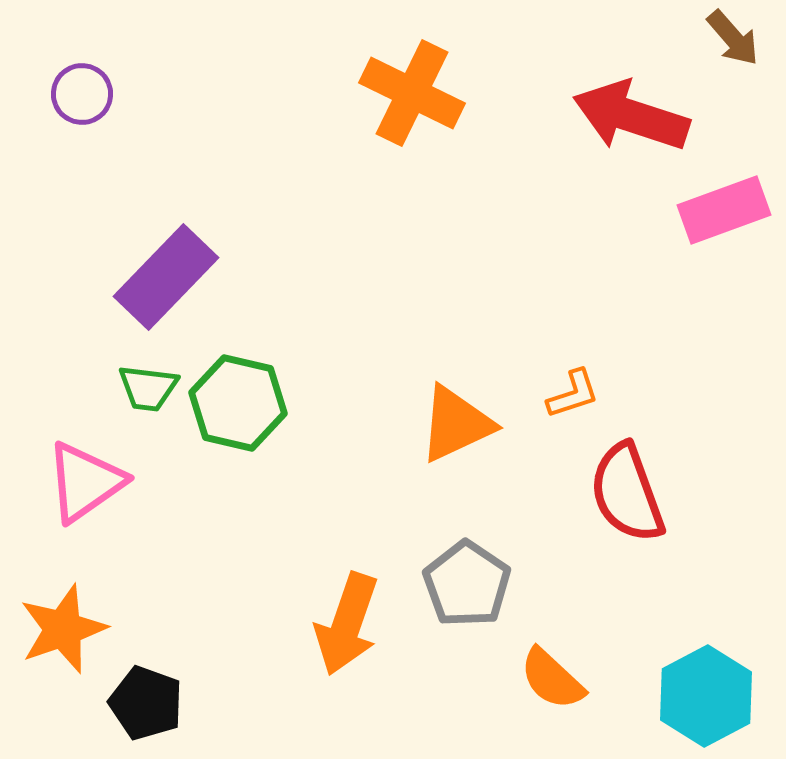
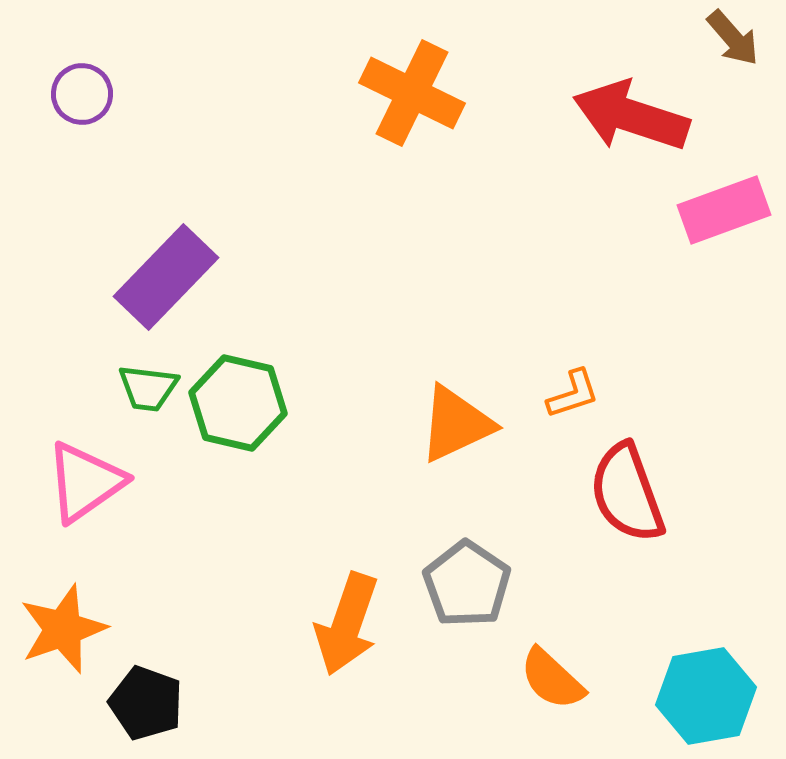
cyan hexagon: rotated 18 degrees clockwise
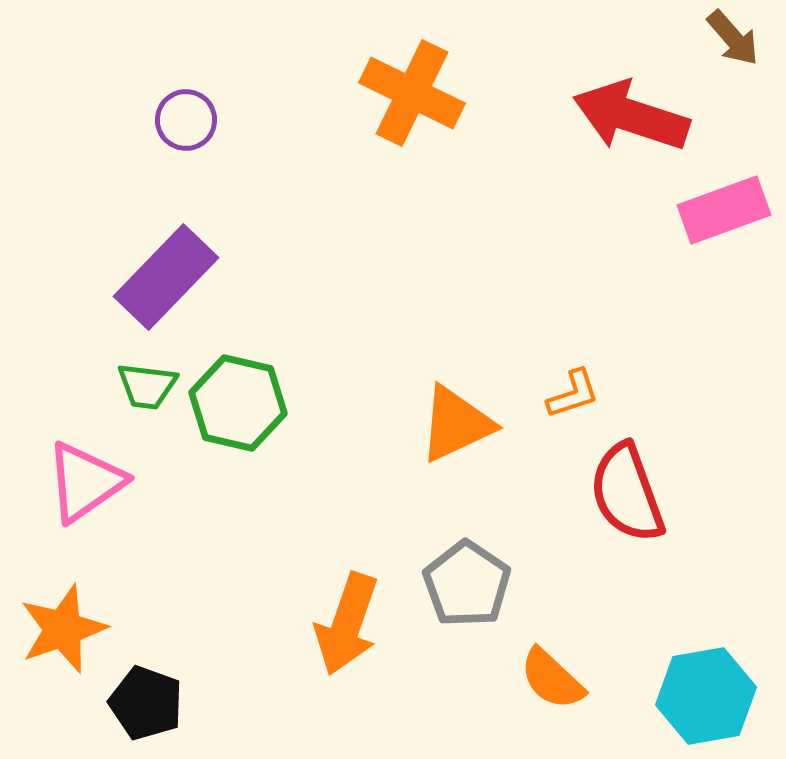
purple circle: moved 104 px right, 26 px down
green trapezoid: moved 1 px left, 2 px up
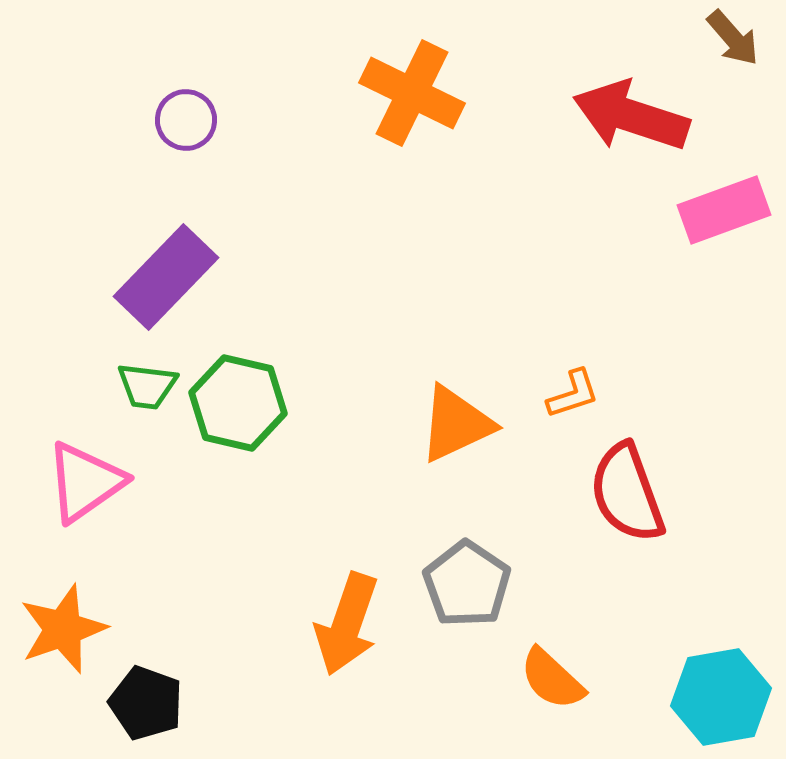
cyan hexagon: moved 15 px right, 1 px down
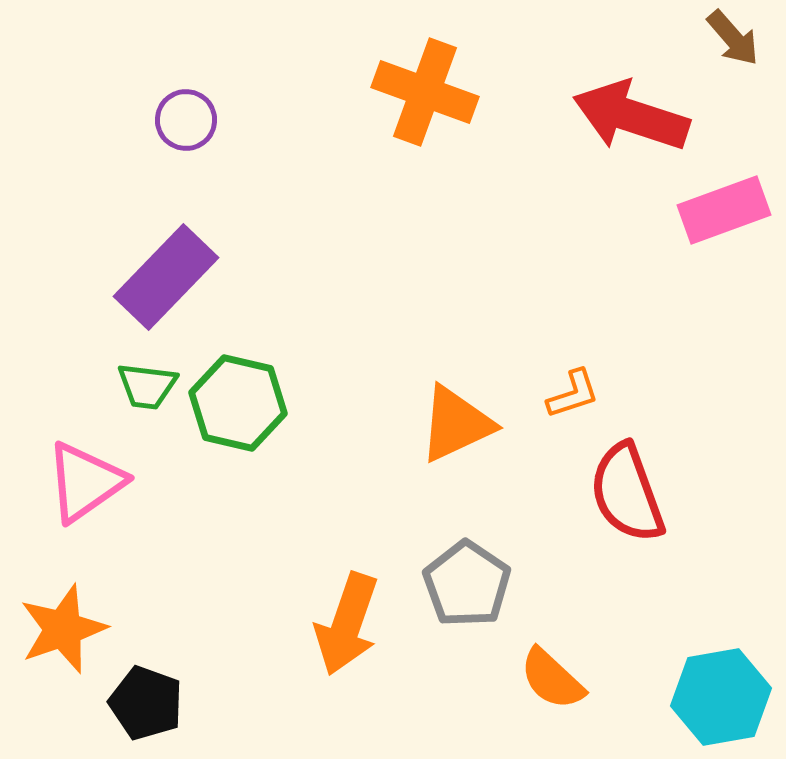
orange cross: moved 13 px right, 1 px up; rotated 6 degrees counterclockwise
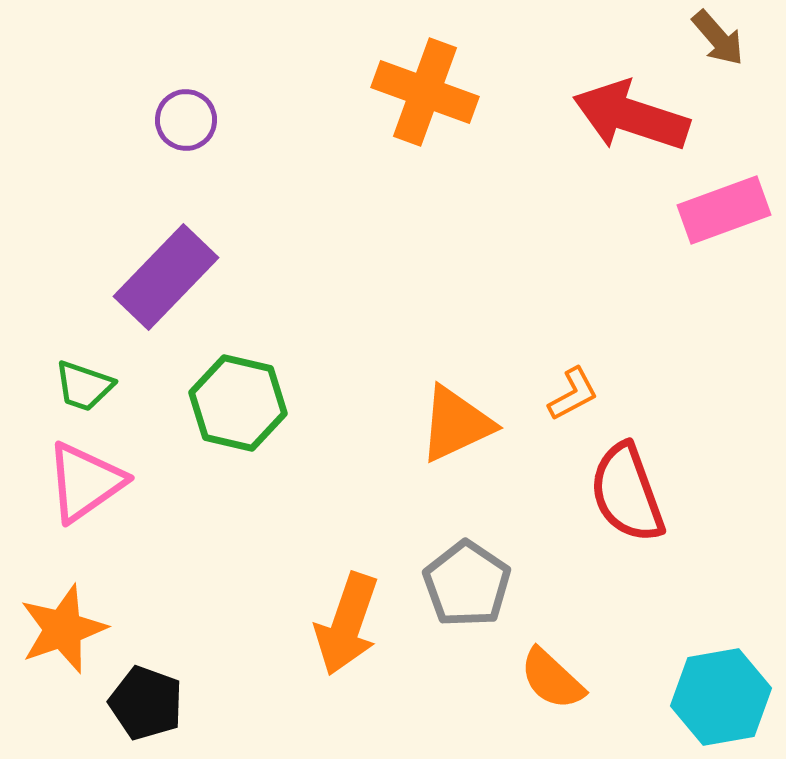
brown arrow: moved 15 px left
green trapezoid: moved 63 px left; rotated 12 degrees clockwise
orange L-shape: rotated 10 degrees counterclockwise
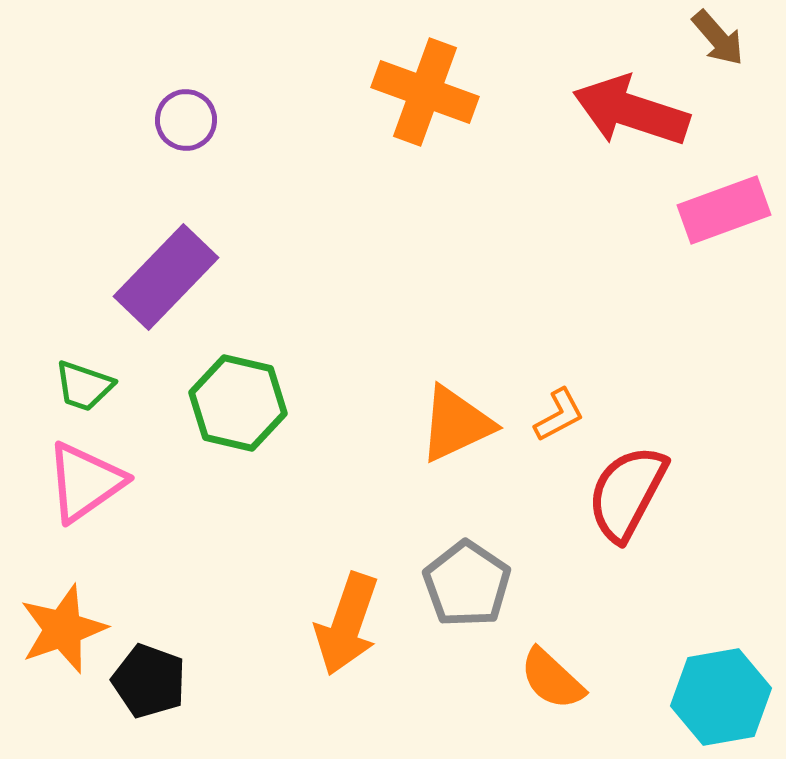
red arrow: moved 5 px up
orange L-shape: moved 14 px left, 21 px down
red semicircle: rotated 48 degrees clockwise
black pentagon: moved 3 px right, 22 px up
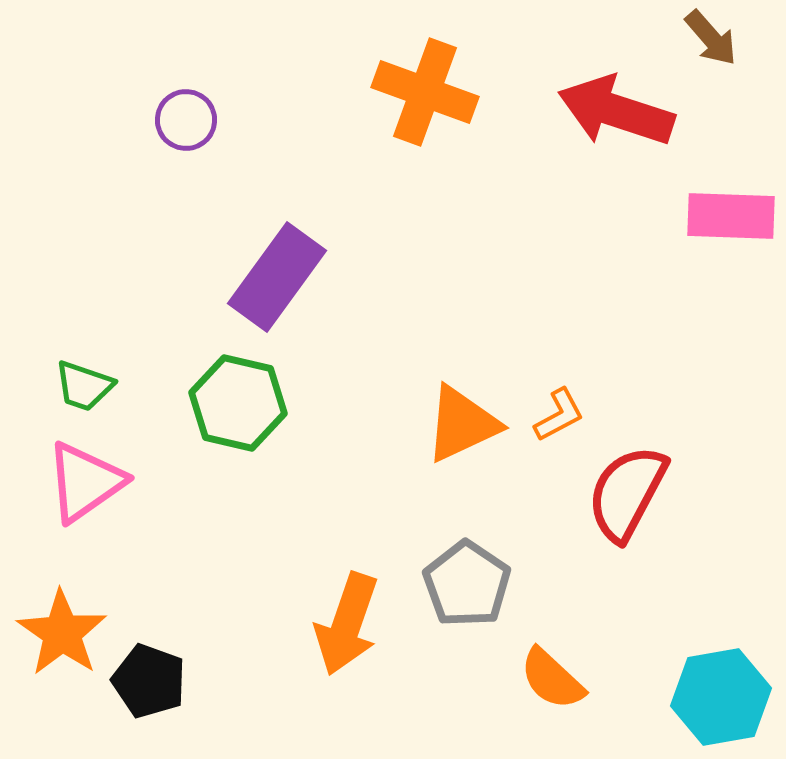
brown arrow: moved 7 px left
red arrow: moved 15 px left
pink rectangle: moved 7 px right, 6 px down; rotated 22 degrees clockwise
purple rectangle: moved 111 px right; rotated 8 degrees counterclockwise
orange triangle: moved 6 px right
orange star: moved 1 px left, 4 px down; rotated 18 degrees counterclockwise
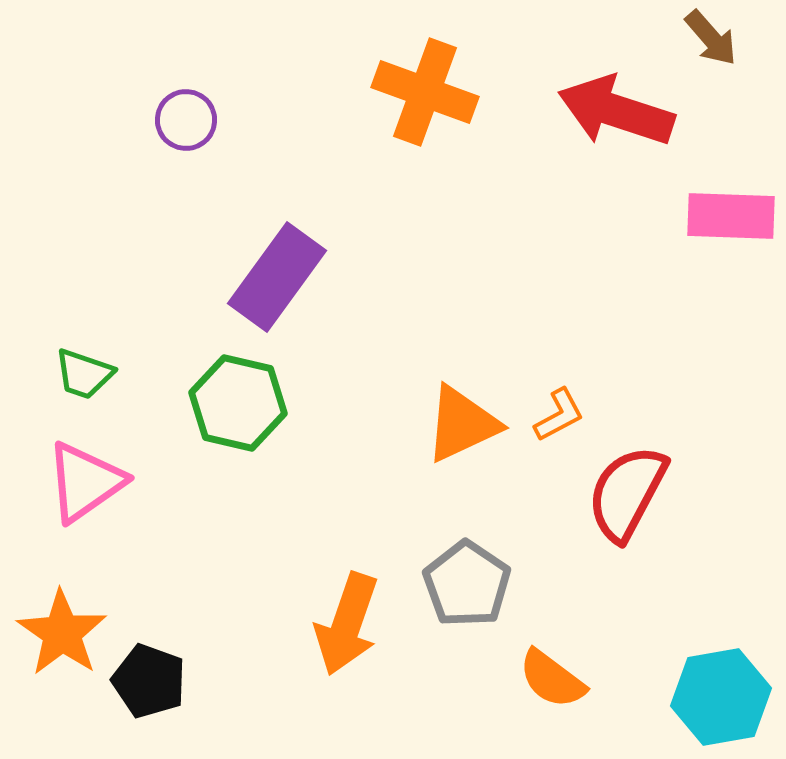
green trapezoid: moved 12 px up
orange semicircle: rotated 6 degrees counterclockwise
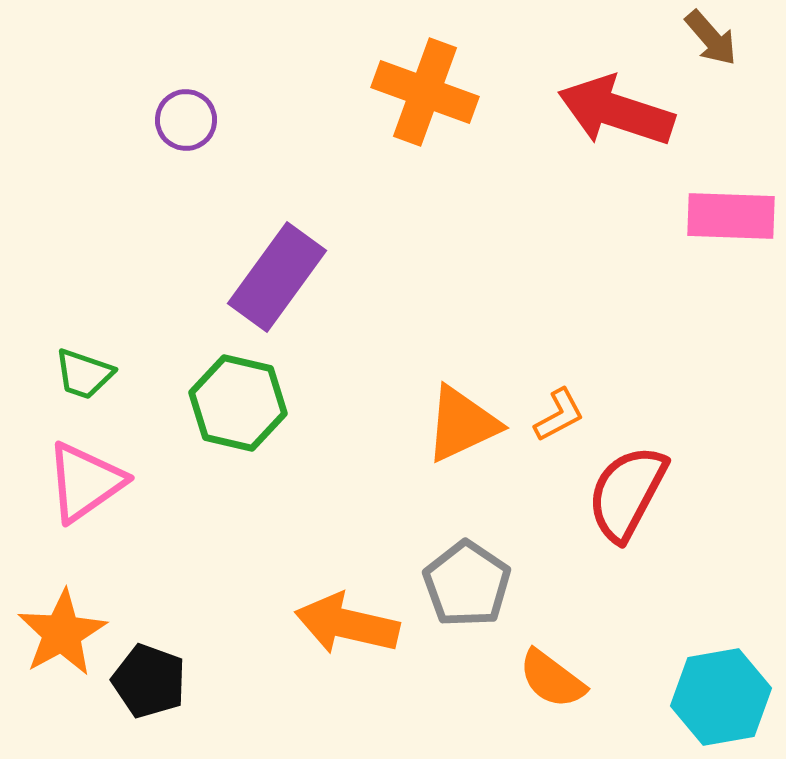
orange arrow: rotated 84 degrees clockwise
orange star: rotated 8 degrees clockwise
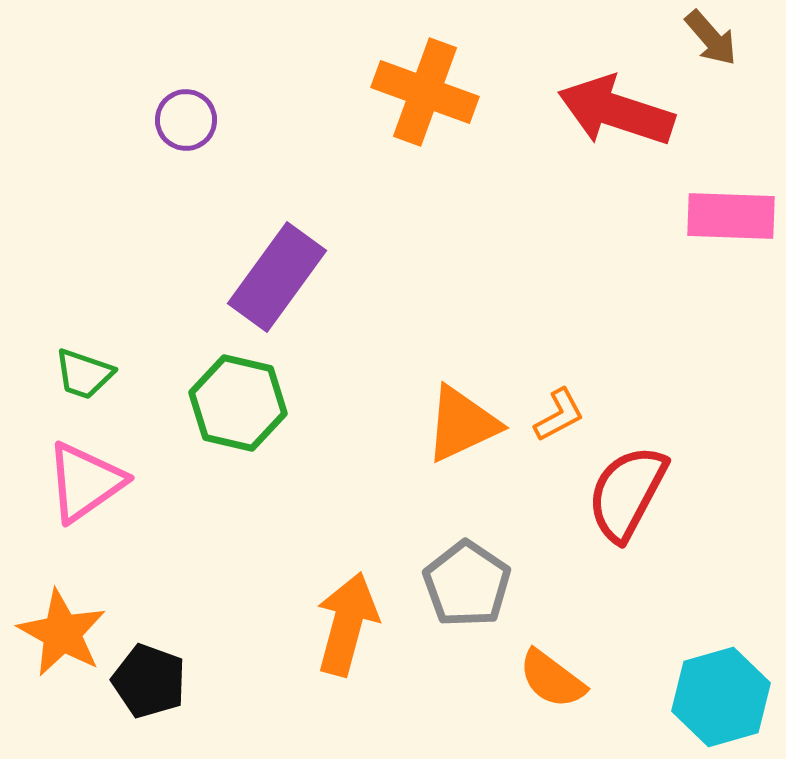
orange arrow: rotated 92 degrees clockwise
orange star: rotated 14 degrees counterclockwise
cyan hexagon: rotated 6 degrees counterclockwise
